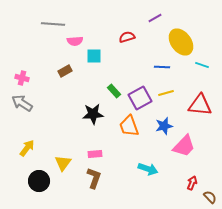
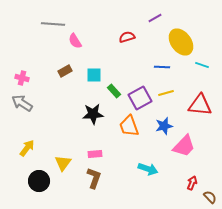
pink semicircle: rotated 63 degrees clockwise
cyan square: moved 19 px down
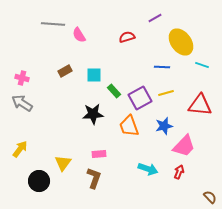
pink semicircle: moved 4 px right, 6 px up
yellow arrow: moved 7 px left, 1 px down
pink rectangle: moved 4 px right
red arrow: moved 13 px left, 11 px up
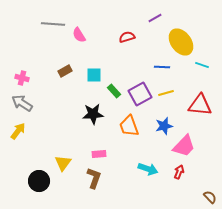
purple square: moved 4 px up
yellow arrow: moved 2 px left, 18 px up
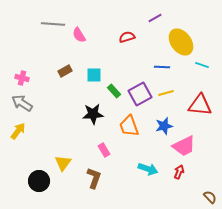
pink trapezoid: rotated 20 degrees clockwise
pink rectangle: moved 5 px right, 4 px up; rotated 64 degrees clockwise
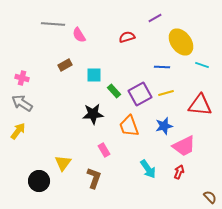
brown rectangle: moved 6 px up
cyan arrow: rotated 36 degrees clockwise
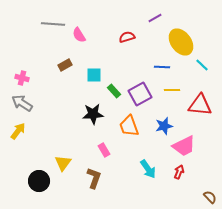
cyan line: rotated 24 degrees clockwise
yellow line: moved 6 px right, 3 px up; rotated 14 degrees clockwise
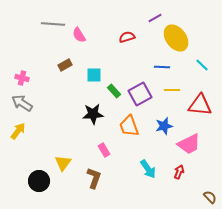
yellow ellipse: moved 5 px left, 4 px up
pink trapezoid: moved 5 px right, 2 px up
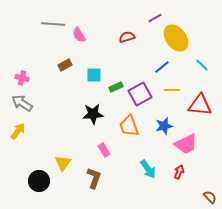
blue line: rotated 42 degrees counterclockwise
green rectangle: moved 2 px right, 4 px up; rotated 72 degrees counterclockwise
pink trapezoid: moved 3 px left
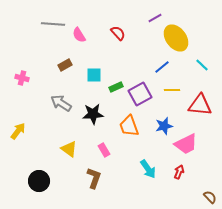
red semicircle: moved 9 px left, 4 px up; rotated 63 degrees clockwise
gray arrow: moved 39 px right
yellow triangle: moved 6 px right, 14 px up; rotated 30 degrees counterclockwise
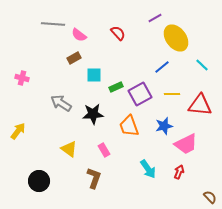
pink semicircle: rotated 21 degrees counterclockwise
brown rectangle: moved 9 px right, 7 px up
yellow line: moved 4 px down
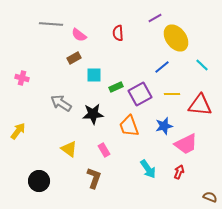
gray line: moved 2 px left
red semicircle: rotated 140 degrees counterclockwise
brown semicircle: rotated 24 degrees counterclockwise
